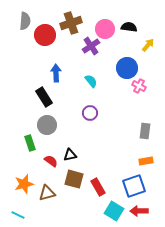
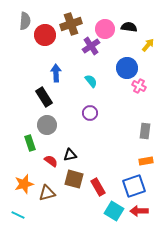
brown cross: moved 1 px down
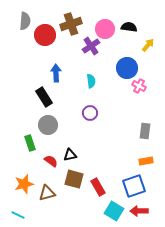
cyan semicircle: rotated 32 degrees clockwise
gray circle: moved 1 px right
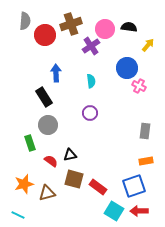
red rectangle: rotated 24 degrees counterclockwise
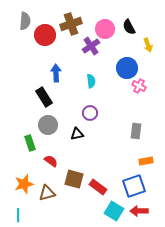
black semicircle: rotated 126 degrees counterclockwise
yellow arrow: rotated 120 degrees clockwise
gray rectangle: moved 9 px left
black triangle: moved 7 px right, 21 px up
cyan line: rotated 64 degrees clockwise
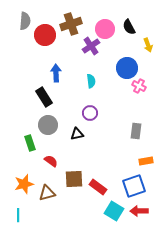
brown square: rotated 18 degrees counterclockwise
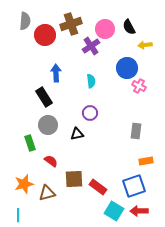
yellow arrow: moved 3 px left; rotated 104 degrees clockwise
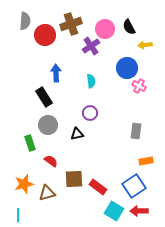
blue square: rotated 15 degrees counterclockwise
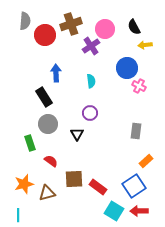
black semicircle: moved 5 px right
gray circle: moved 1 px up
black triangle: rotated 48 degrees counterclockwise
orange rectangle: rotated 32 degrees counterclockwise
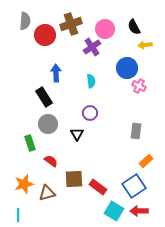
purple cross: moved 1 px right, 1 px down
